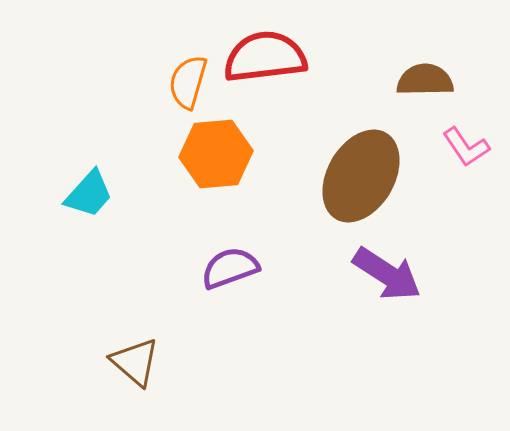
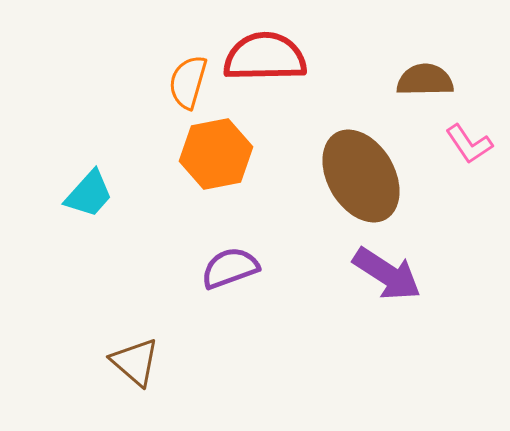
red semicircle: rotated 6 degrees clockwise
pink L-shape: moved 3 px right, 3 px up
orange hexagon: rotated 6 degrees counterclockwise
brown ellipse: rotated 60 degrees counterclockwise
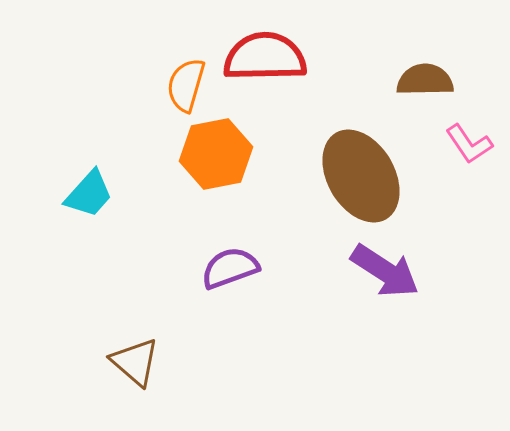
orange semicircle: moved 2 px left, 3 px down
purple arrow: moved 2 px left, 3 px up
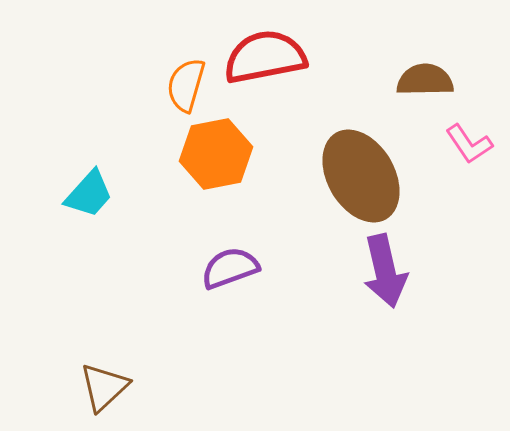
red semicircle: rotated 10 degrees counterclockwise
purple arrow: rotated 44 degrees clockwise
brown triangle: moved 31 px left, 25 px down; rotated 36 degrees clockwise
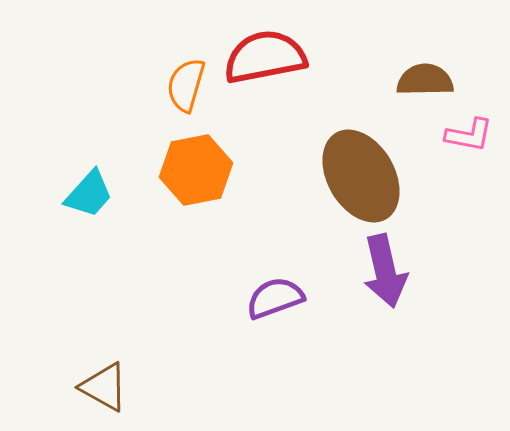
pink L-shape: moved 9 px up; rotated 45 degrees counterclockwise
orange hexagon: moved 20 px left, 16 px down
purple semicircle: moved 45 px right, 30 px down
brown triangle: rotated 48 degrees counterclockwise
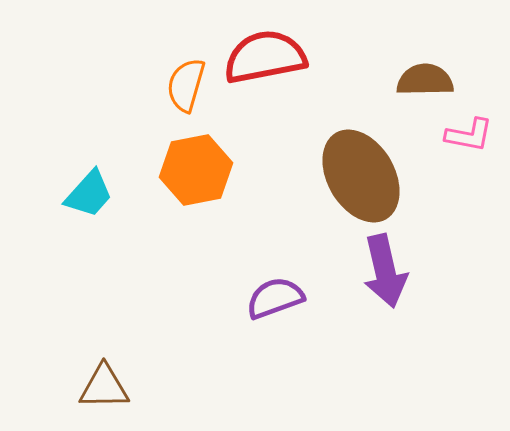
brown triangle: rotated 30 degrees counterclockwise
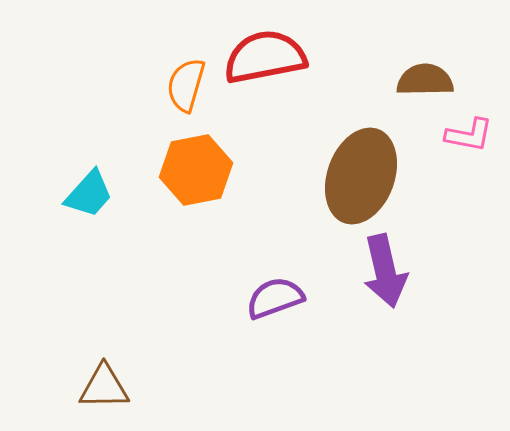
brown ellipse: rotated 50 degrees clockwise
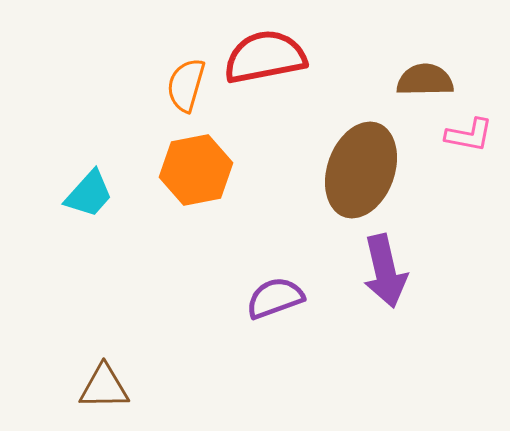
brown ellipse: moved 6 px up
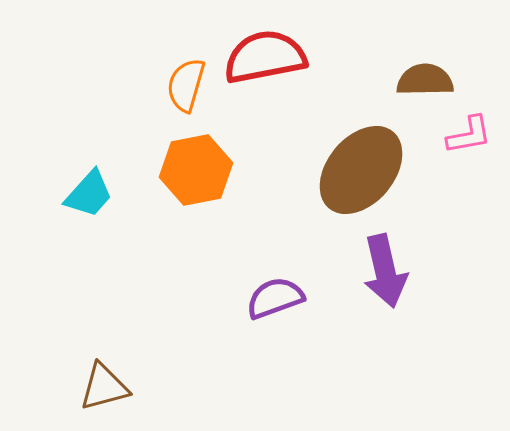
pink L-shape: rotated 21 degrees counterclockwise
brown ellipse: rotated 20 degrees clockwise
brown triangle: rotated 14 degrees counterclockwise
